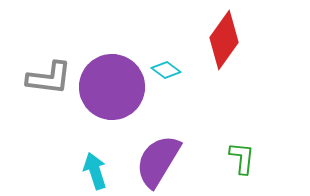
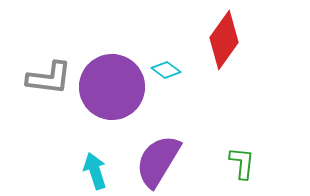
green L-shape: moved 5 px down
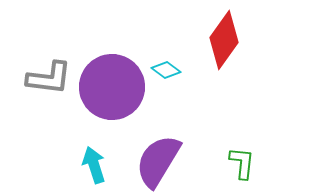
cyan arrow: moved 1 px left, 6 px up
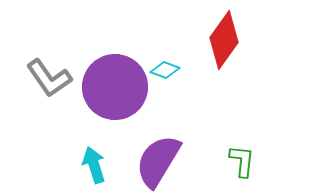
cyan diamond: moved 1 px left; rotated 16 degrees counterclockwise
gray L-shape: rotated 48 degrees clockwise
purple circle: moved 3 px right
green L-shape: moved 2 px up
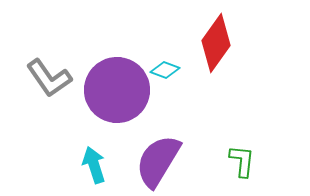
red diamond: moved 8 px left, 3 px down
purple circle: moved 2 px right, 3 px down
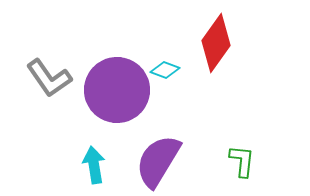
cyan arrow: rotated 9 degrees clockwise
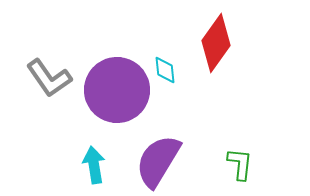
cyan diamond: rotated 64 degrees clockwise
green L-shape: moved 2 px left, 3 px down
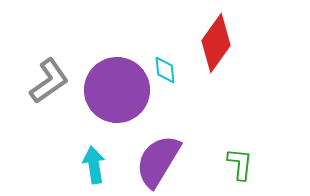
gray L-shape: moved 3 px down; rotated 90 degrees counterclockwise
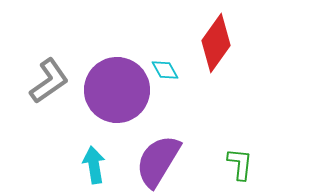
cyan diamond: rotated 24 degrees counterclockwise
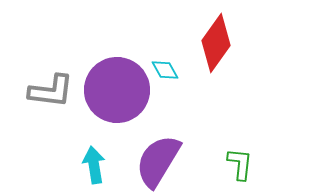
gray L-shape: moved 2 px right, 10 px down; rotated 42 degrees clockwise
